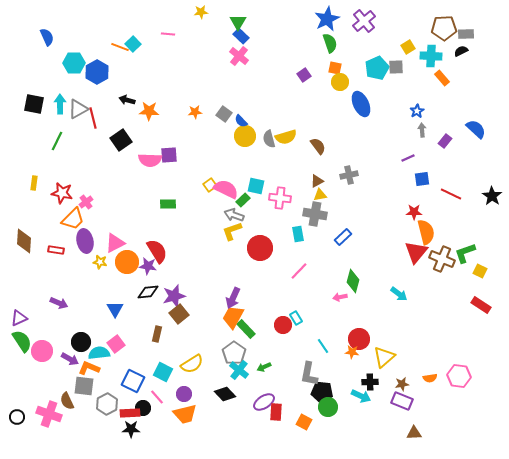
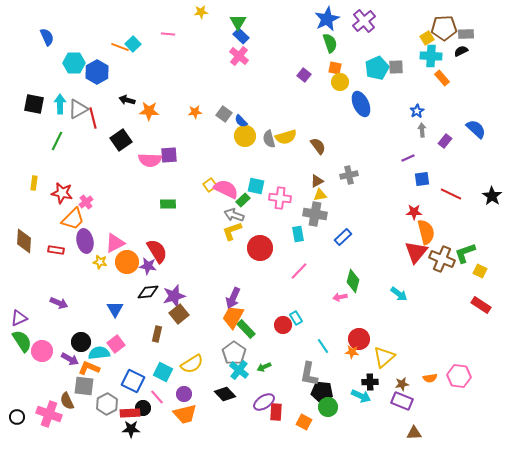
yellow square at (408, 47): moved 19 px right, 9 px up
purple square at (304, 75): rotated 16 degrees counterclockwise
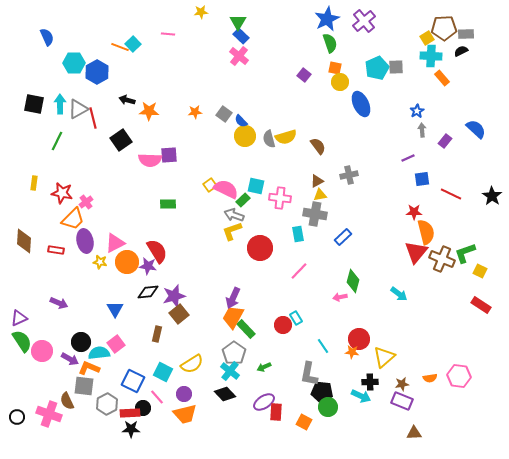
cyan cross at (239, 370): moved 9 px left, 1 px down
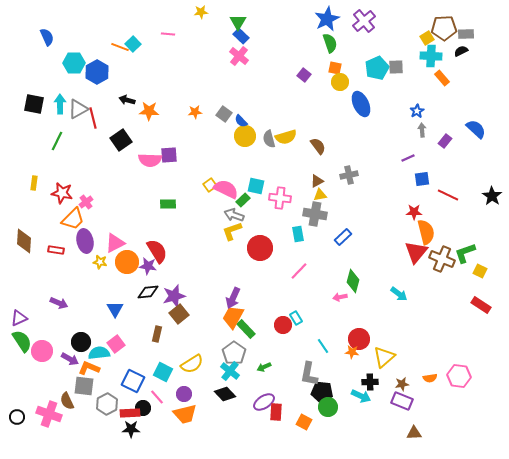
red line at (451, 194): moved 3 px left, 1 px down
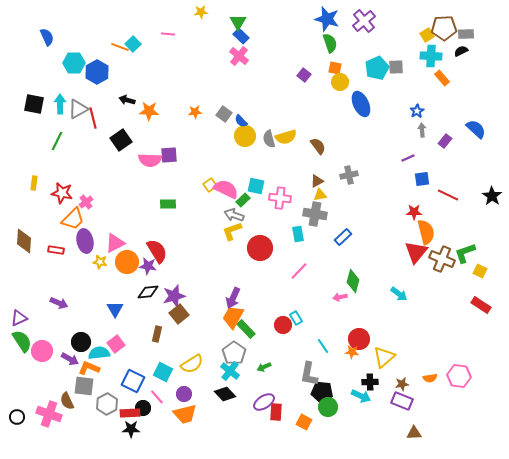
blue star at (327, 19): rotated 30 degrees counterclockwise
yellow square at (427, 38): moved 3 px up
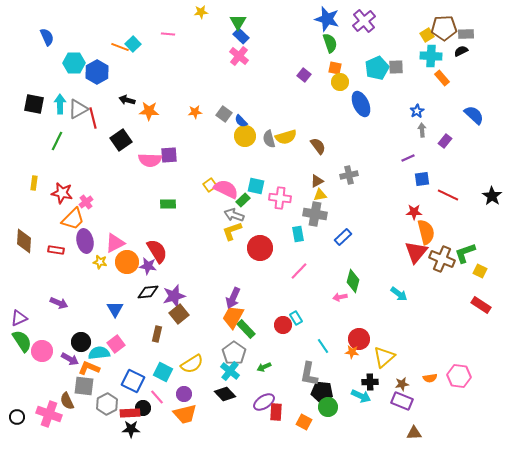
blue semicircle at (476, 129): moved 2 px left, 14 px up
